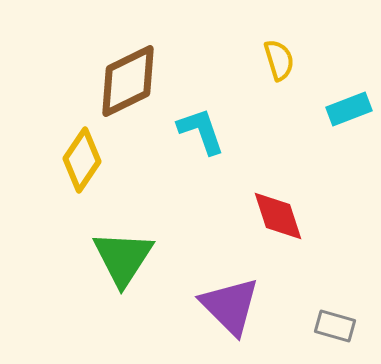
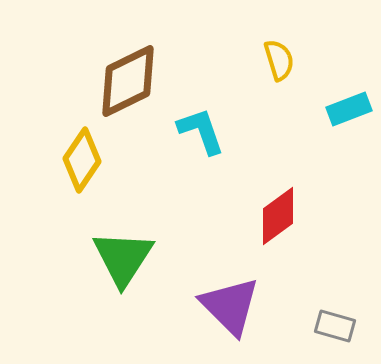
red diamond: rotated 72 degrees clockwise
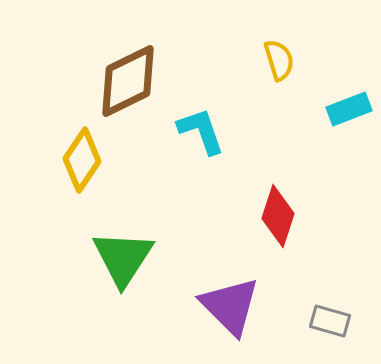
red diamond: rotated 36 degrees counterclockwise
gray rectangle: moved 5 px left, 5 px up
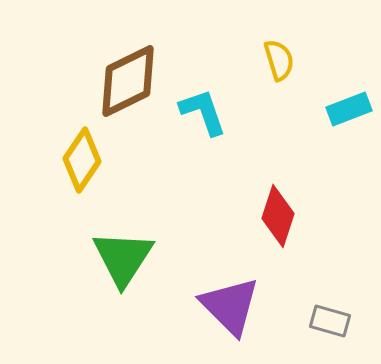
cyan L-shape: moved 2 px right, 19 px up
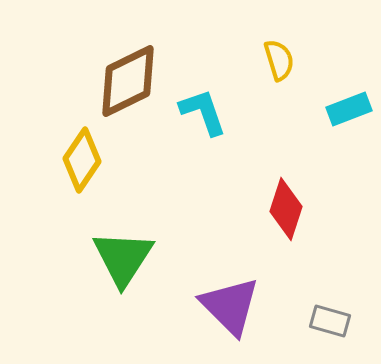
red diamond: moved 8 px right, 7 px up
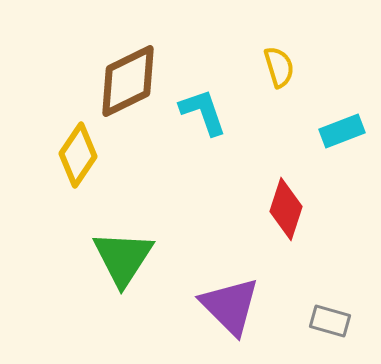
yellow semicircle: moved 7 px down
cyan rectangle: moved 7 px left, 22 px down
yellow diamond: moved 4 px left, 5 px up
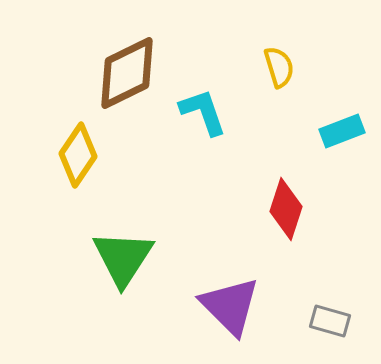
brown diamond: moved 1 px left, 8 px up
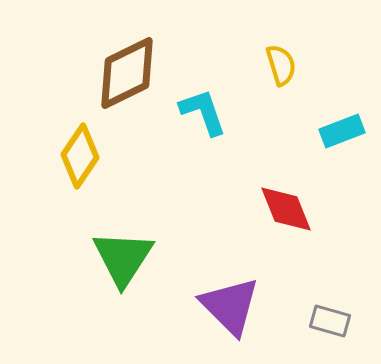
yellow semicircle: moved 2 px right, 2 px up
yellow diamond: moved 2 px right, 1 px down
red diamond: rotated 40 degrees counterclockwise
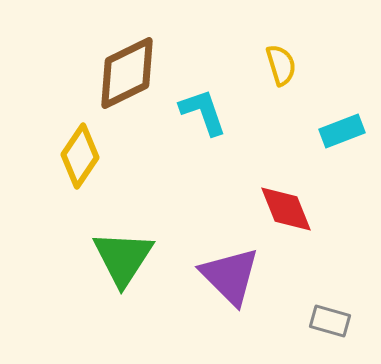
purple triangle: moved 30 px up
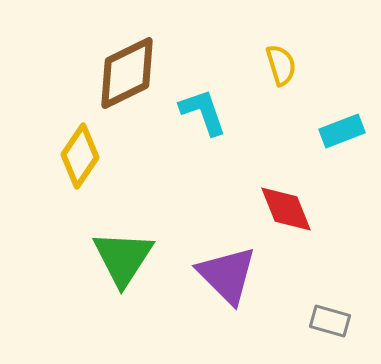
purple triangle: moved 3 px left, 1 px up
